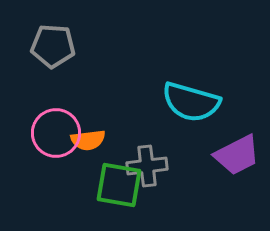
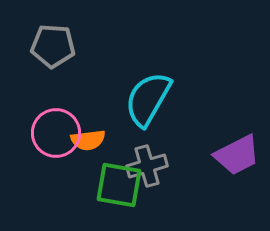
cyan semicircle: moved 43 px left, 3 px up; rotated 104 degrees clockwise
gray cross: rotated 9 degrees counterclockwise
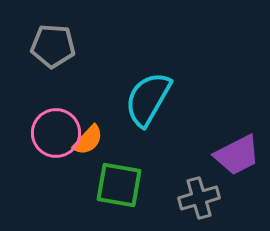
orange semicircle: rotated 40 degrees counterclockwise
gray cross: moved 52 px right, 32 px down
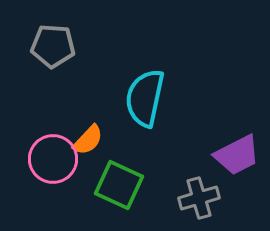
cyan semicircle: moved 3 px left, 1 px up; rotated 18 degrees counterclockwise
pink circle: moved 3 px left, 26 px down
green square: rotated 15 degrees clockwise
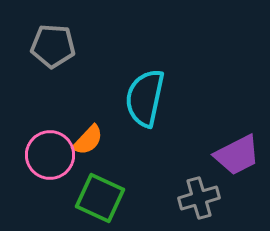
pink circle: moved 3 px left, 4 px up
green square: moved 19 px left, 13 px down
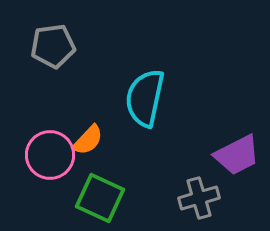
gray pentagon: rotated 12 degrees counterclockwise
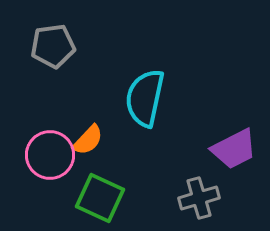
purple trapezoid: moved 3 px left, 6 px up
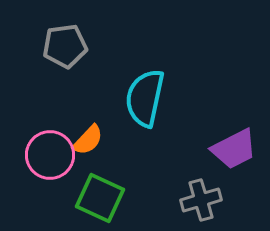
gray pentagon: moved 12 px right
gray cross: moved 2 px right, 2 px down
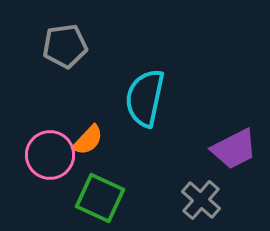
gray cross: rotated 33 degrees counterclockwise
